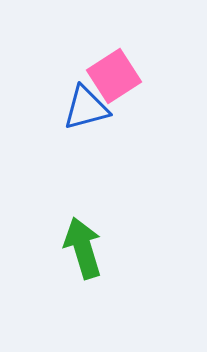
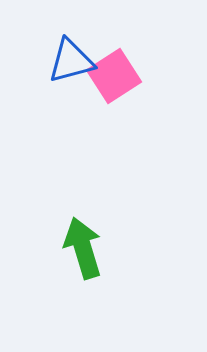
blue triangle: moved 15 px left, 47 px up
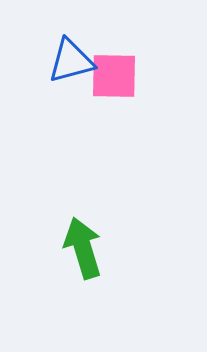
pink square: rotated 34 degrees clockwise
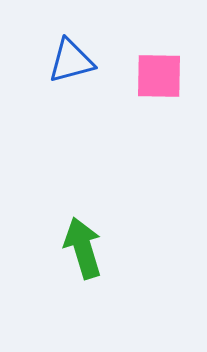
pink square: moved 45 px right
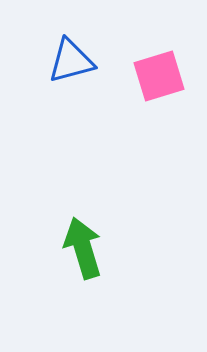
pink square: rotated 18 degrees counterclockwise
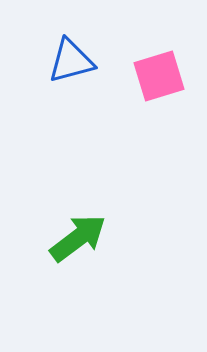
green arrow: moved 5 px left, 10 px up; rotated 70 degrees clockwise
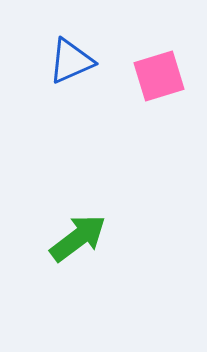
blue triangle: rotated 9 degrees counterclockwise
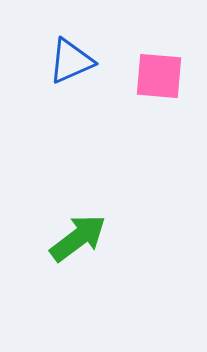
pink square: rotated 22 degrees clockwise
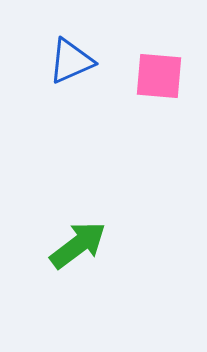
green arrow: moved 7 px down
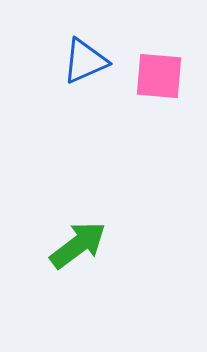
blue triangle: moved 14 px right
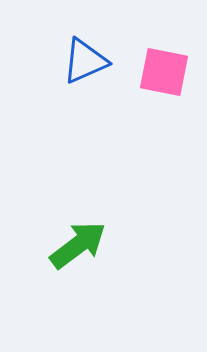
pink square: moved 5 px right, 4 px up; rotated 6 degrees clockwise
